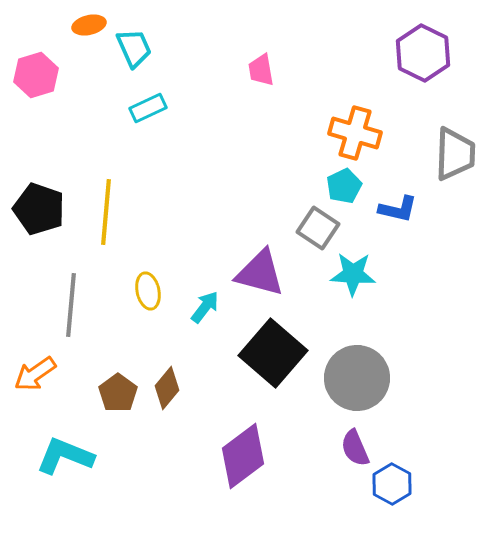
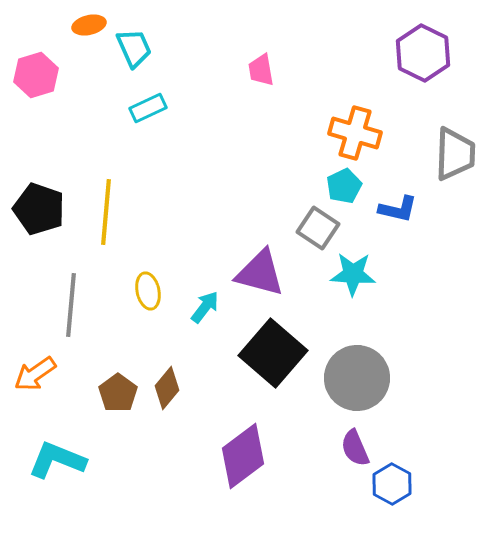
cyan L-shape: moved 8 px left, 4 px down
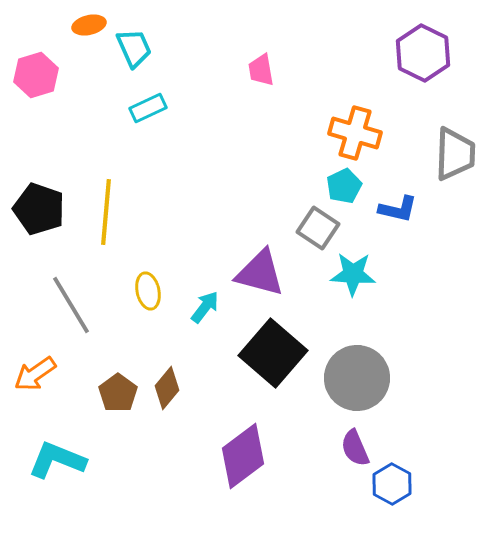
gray line: rotated 36 degrees counterclockwise
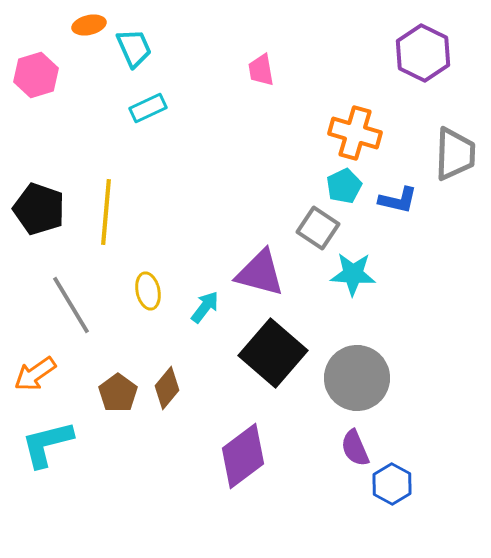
blue L-shape: moved 9 px up
cyan L-shape: moved 10 px left, 16 px up; rotated 36 degrees counterclockwise
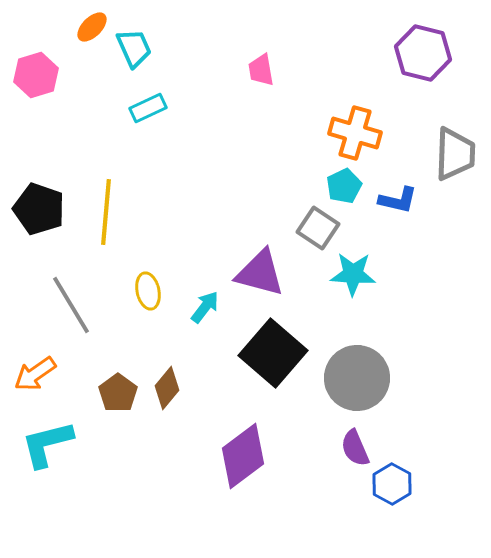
orange ellipse: moved 3 px right, 2 px down; rotated 32 degrees counterclockwise
purple hexagon: rotated 12 degrees counterclockwise
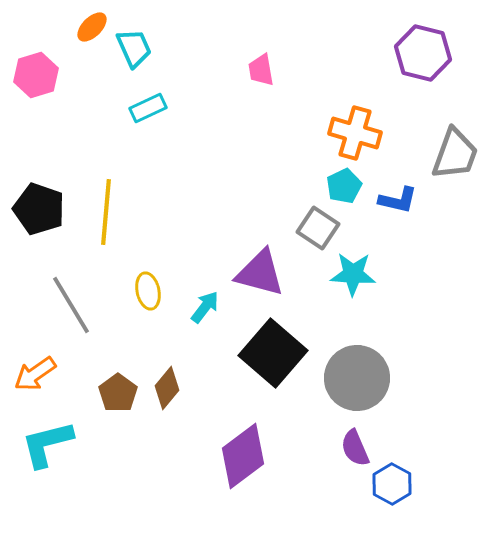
gray trapezoid: rotated 18 degrees clockwise
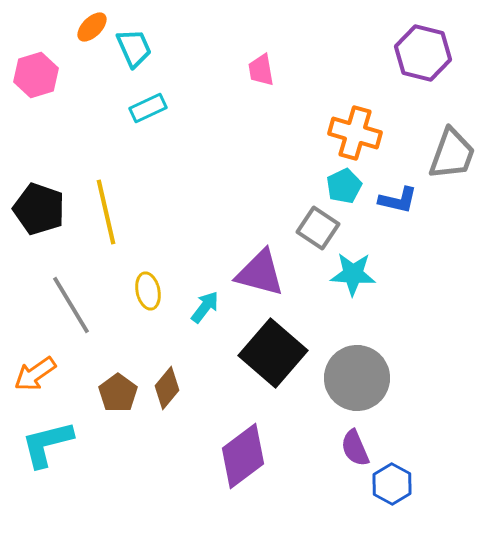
gray trapezoid: moved 3 px left
yellow line: rotated 18 degrees counterclockwise
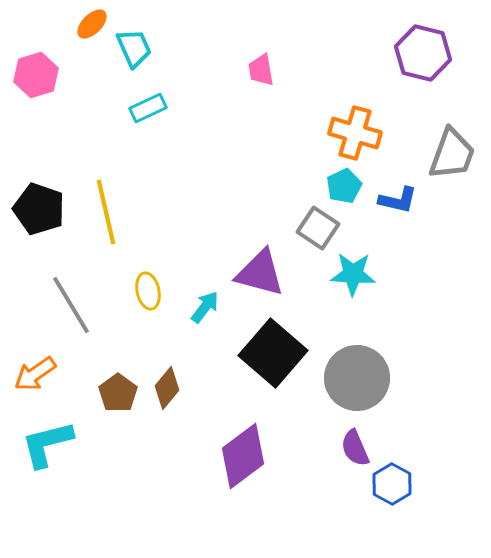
orange ellipse: moved 3 px up
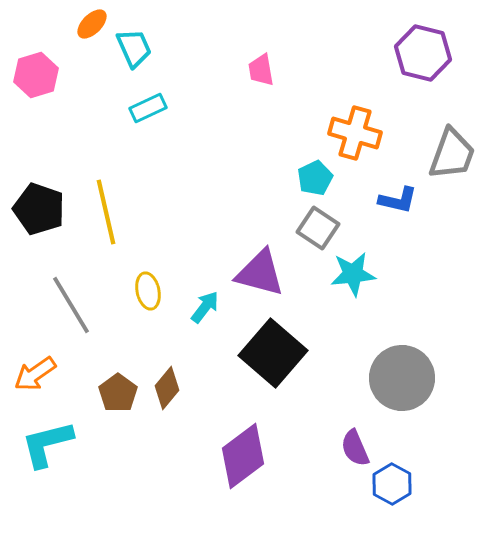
cyan pentagon: moved 29 px left, 8 px up
cyan star: rotated 9 degrees counterclockwise
gray circle: moved 45 px right
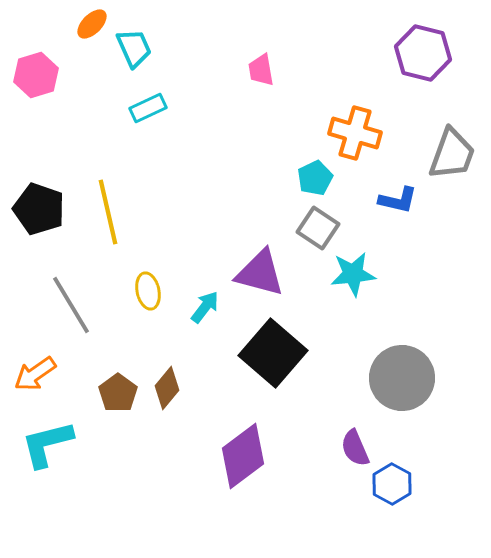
yellow line: moved 2 px right
